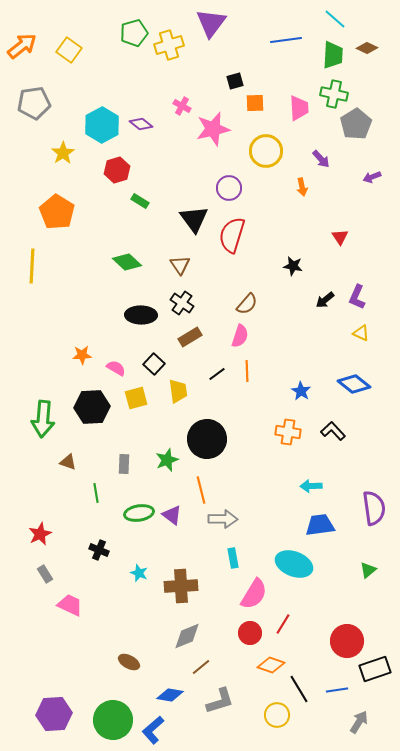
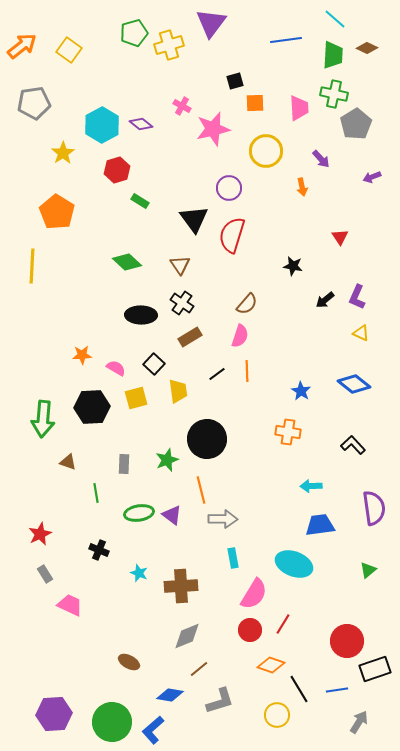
black L-shape at (333, 431): moved 20 px right, 14 px down
red circle at (250, 633): moved 3 px up
brown line at (201, 667): moved 2 px left, 2 px down
green circle at (113, 720): moved 1 px left, 2 px down
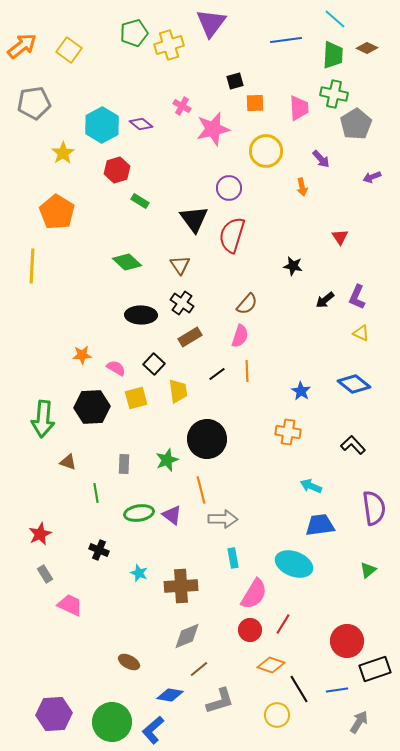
cyan arrow at (311, 486): rotated 25 degrees clockwise
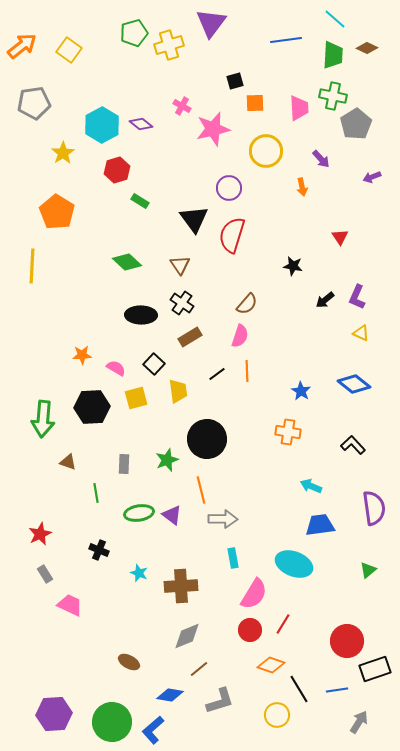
green cross at (334, 94): moved 1 px left, 2 px down
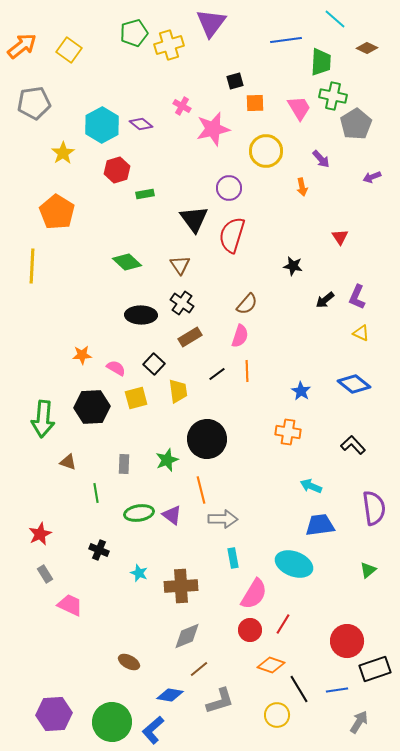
green trapezoid at (333, 55): moved 12 px left, 7 px down
pink trapezoid at (299, 108): rotated 28 degrees counterclockwise
green rectangle at (140, 201): moved 5 px right, 7 px up; rotated 42 degrees counterclockwise
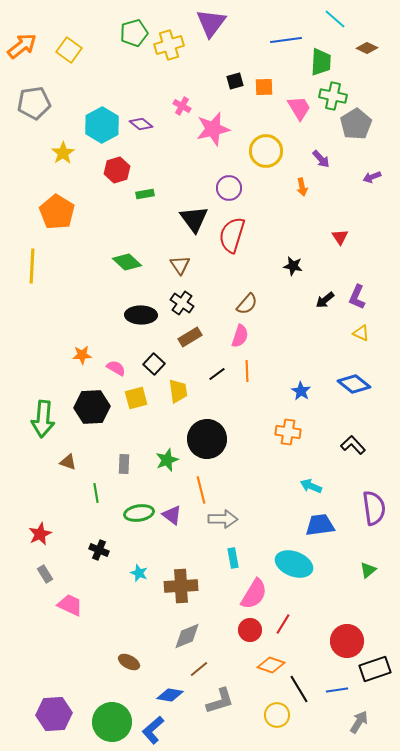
orange square at (255, 103): moved 9 px right, 16 px up
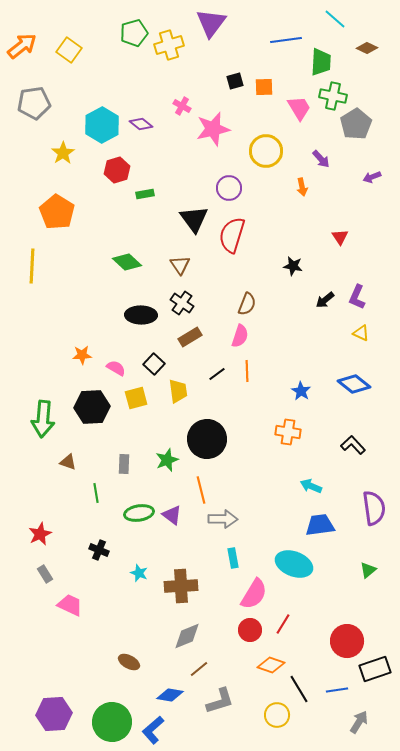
brown semicircle at (247, 304): rotated 20 degrees counterclockwise
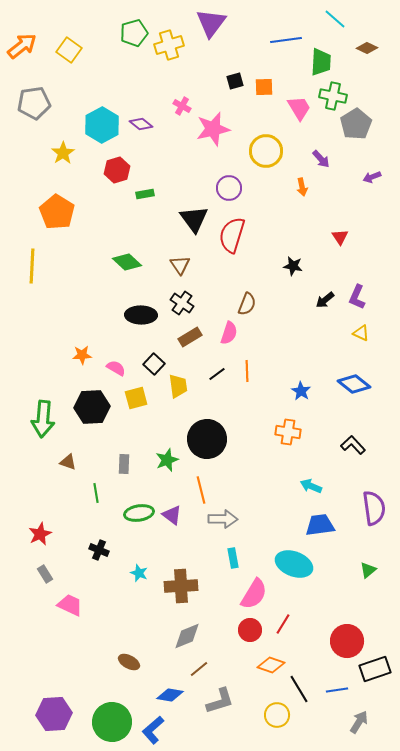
pink semicircle at (240, 336): moved 11 px left, 3 px up
yellow trapezoid at (178, 391): moved 5 px up
